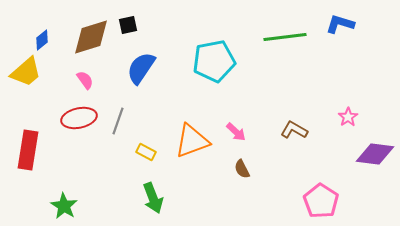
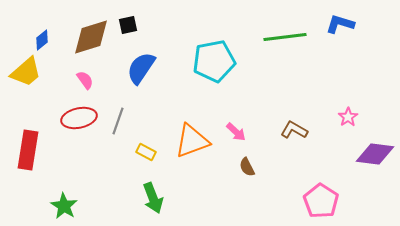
brown semicircle: moved 5 px right, 2 px up
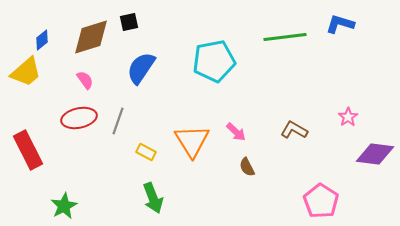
black square: moved 1 px right, 3 px up
orange triangle: rotated 42 degrees counterclockwise
red rectangle: rotated 36 degrees counterclockwise
green star: rotated 12 degrees clockwise
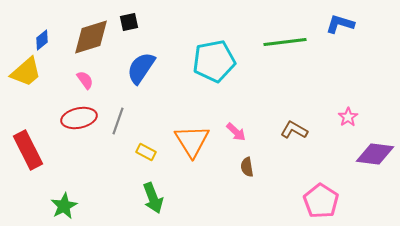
green line: moved 5 px down
brown semicircle: rotated 18 degrees clockwise
